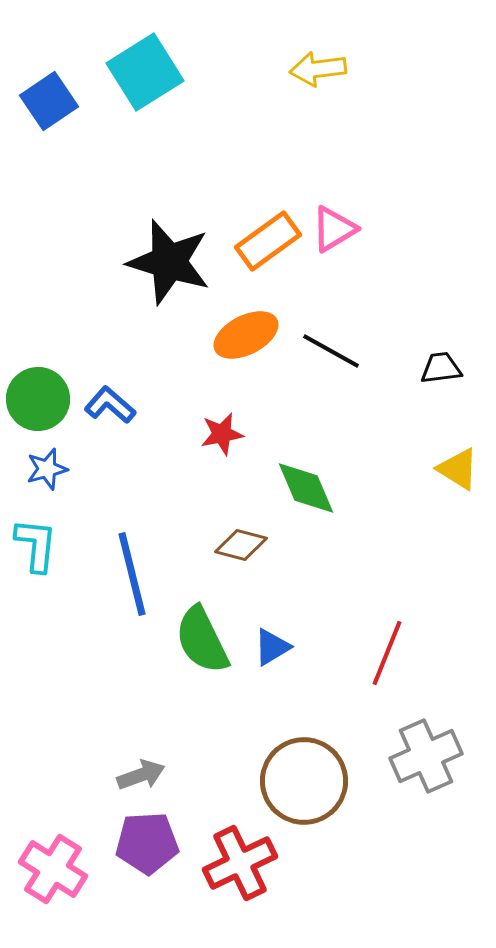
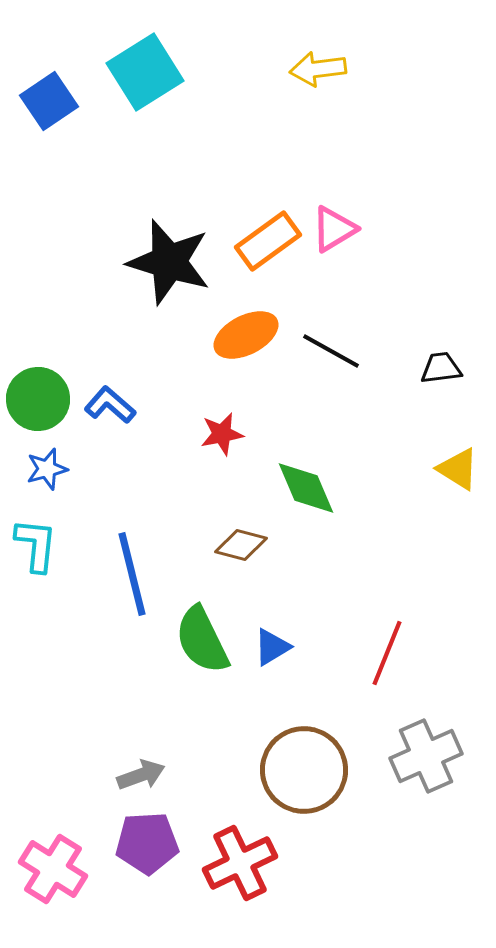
brown circle: moved 11 px up
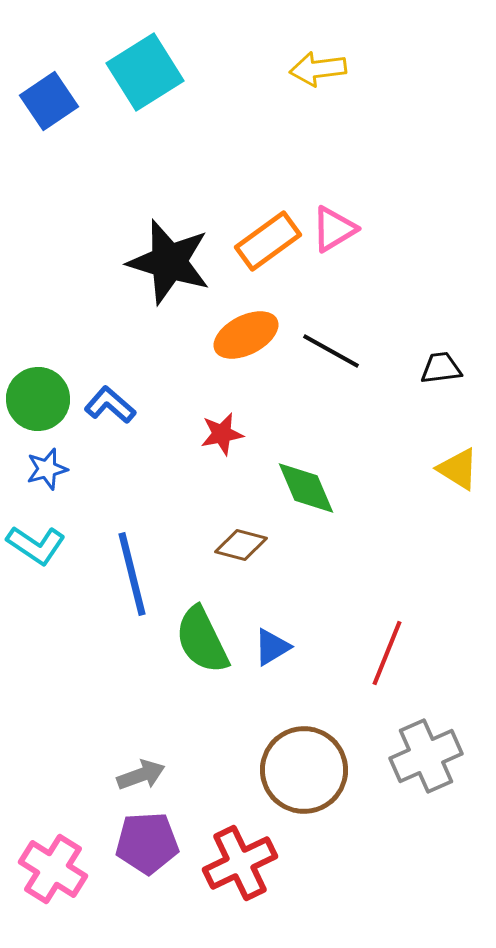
cyan L-shape: rotated 118 degrees clockwise
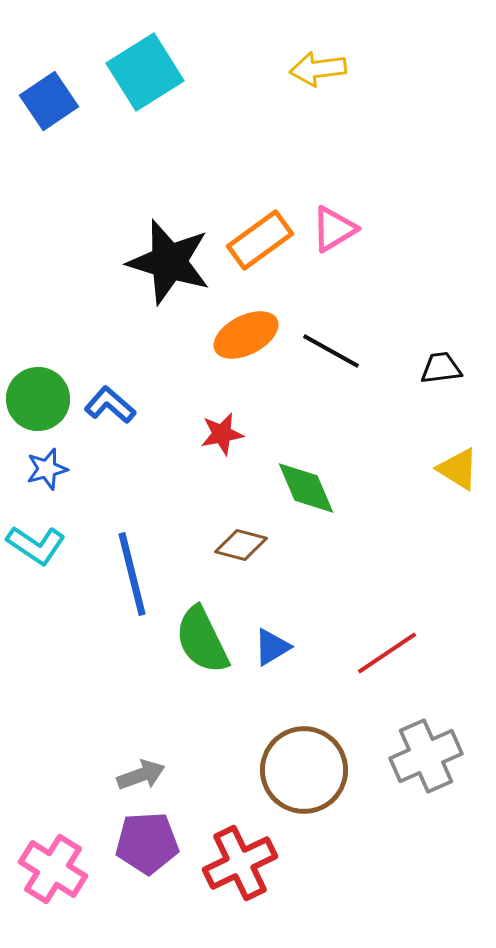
orange rectangle: moved 8 px left, 1 px up
red line: rotated 34 degrees clockwise
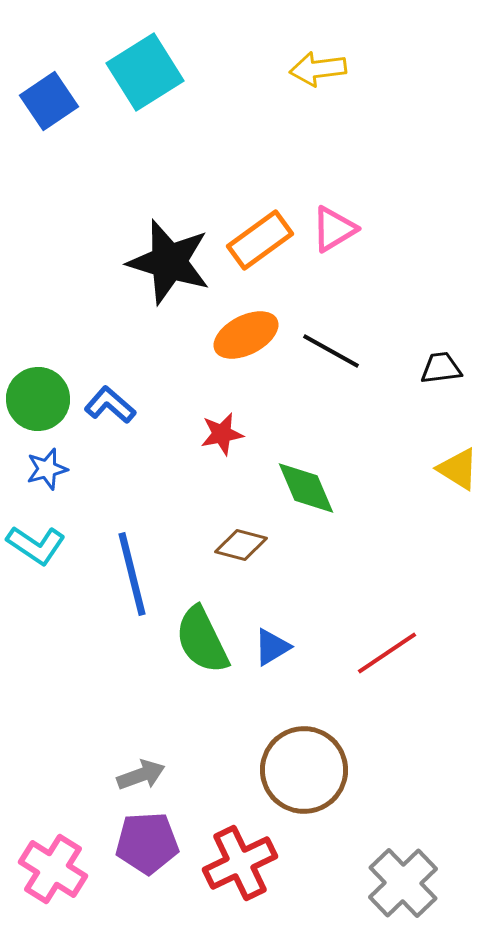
gray cross: moved 23 px left, 127 px down; rotated 20 degrees counterclockwise
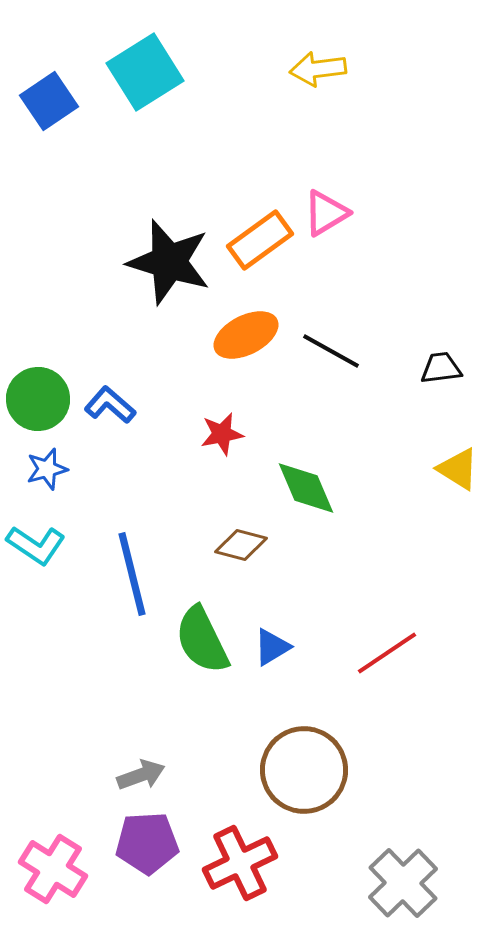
pink triangle: moved 8 px left, 16 px up
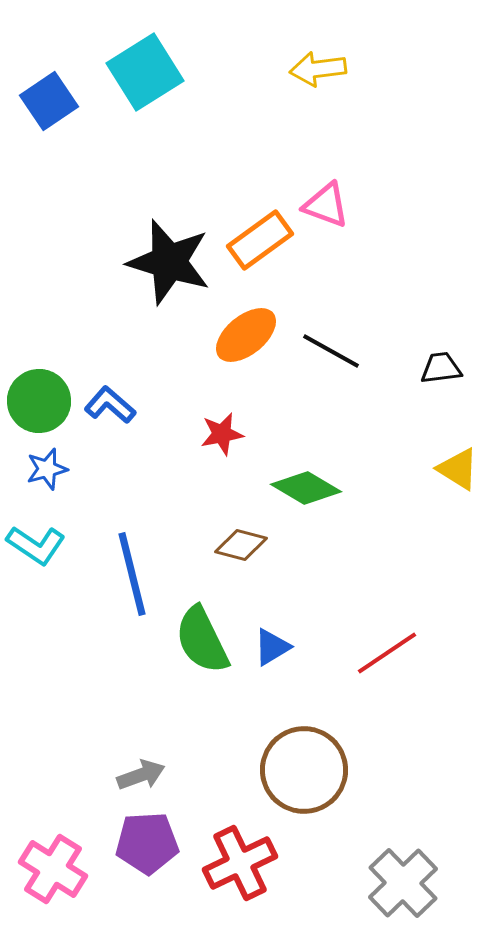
pink triangle: moved 8 px up; rotated 51 degrees clockwise
orange ellipse: rotated 12 degrees counterclockwise
green circle: moved 1 px right, 2 px down
green diamond: rotated 36 degrees counterclockwise
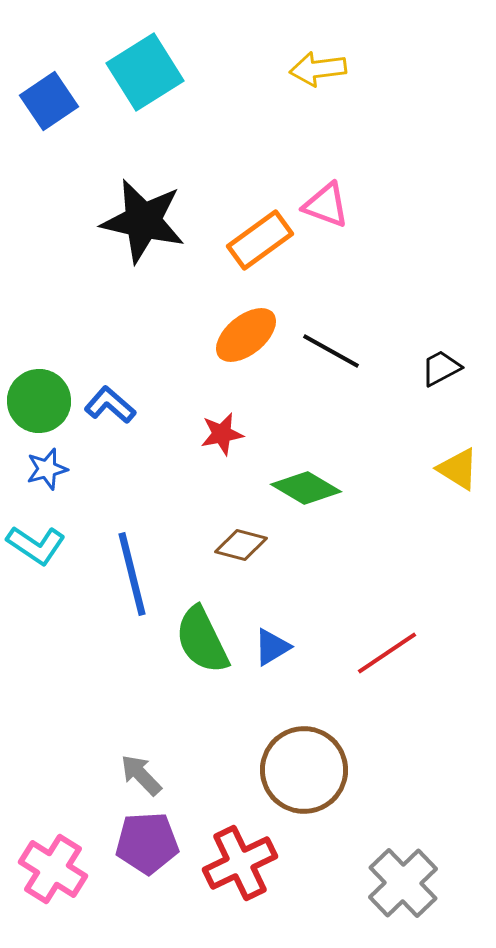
black star: moved 26 px left, 41 px up; rotated 4 degrees counterclockwise
black trapezoid: rotated 21 degrees counterclockwise
gray arrow: rotated 114 degrees counterclockwise
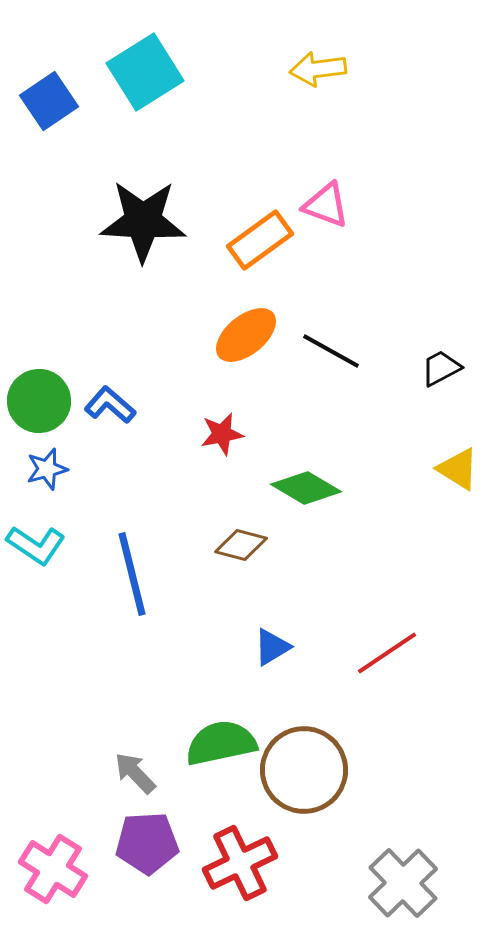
black star: rotated 10 degrees counterclockwise
green semicircle: moved 19 px right, 103 px down; rotated 104 degrees clockwise
gray arrow: moved 6 px left, 2 px up
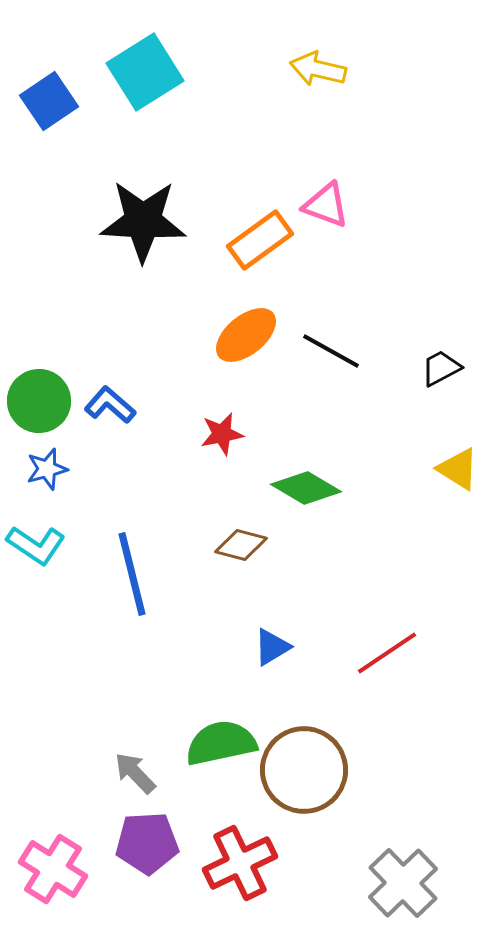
yellow arrow: rotated 20 degrees clockwise
